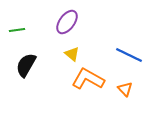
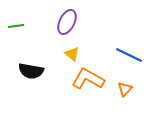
purple ellipse: rotated 10 degrees counterclockwise
green line: moved 1 px left, 4 px up
black semicircle: moved 5 px right, 6 px down; rotated 110 degrees counterclockwise
orange triangle: rotated 28 degrees clockwise
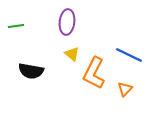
purple ellipse: rotated 20 degrees counterclockwise
orange L-shape: moved 6 px right, 6 px up; rotated 92 degrees counterclockwise
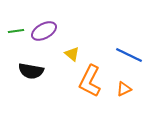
purple ellipse: moved 23 px left, 9 px down; rotated 55 degrees clockwise
green line: moved 5 px down
orange L-shape: moved 4 px left, 8 px down
orange triangle: moved 1 px left; rotated 21 degrees clockwise
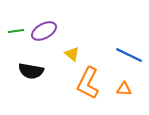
orange L-shape: moved 2 px left, 2 px down
orange triangle: rotated 28 degrees clockwise
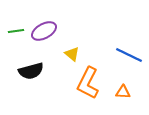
black semicircle: rotated 25 degrees counterclockwise
orange triangle: moved 1 px left, 3 px down
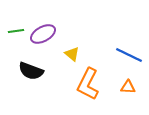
purple ellipse: moved 1 px left, 3 px down
black semicircle: rotated 35 degrees clockwise
orange L-shape: moved 1 px down
orange triangle: moved 5 px right, 5 px up
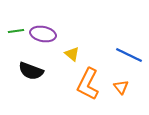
purple ellipse: rotated 40 degrees clockwise
orange triangle: moved 7 px left; rotated 49 degrees clockwise
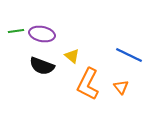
purple ellipse: moved 1 px left
yellow triangle: moved 2 px down
black semicircle: moved 11 px right, 5 px up
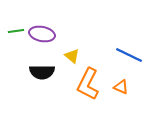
black semicircle: moved 6 px down; rotated 20 degrees counterclockwise
orange triangle: rotated 28 degrees counterclockwise
